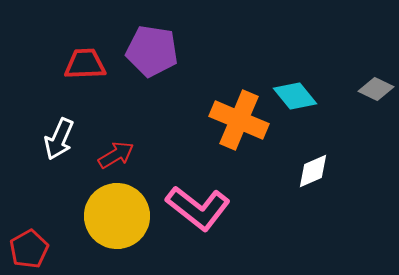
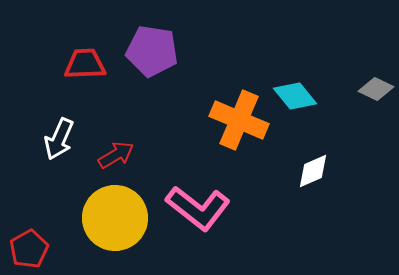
yellow circle: moved 2 px left, 2 px down
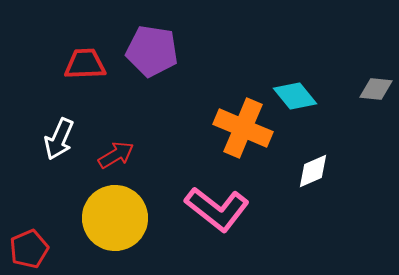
gray diamond: rotated 20 degrees counterclockwise
orange cross: moved 4 px right, 8 px down
pink L-shape: moved 19 px right, 1 px down
red pentagon: rotated 6 degrees clockwise
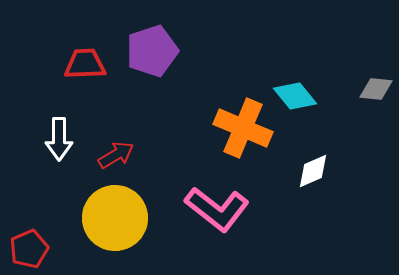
purple pentagon: rotated 27 degrees counterclockwise
white arrow: rotated 24 degrees counterclockwise
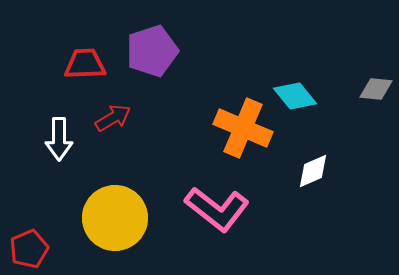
red arrow: moved 3 px left, 37 px up
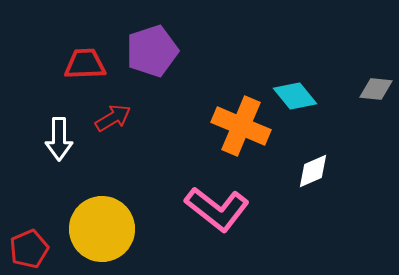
orange cross: moved 2 px left, 2 px up
yellow circle: moved 13 px left, 11 px down
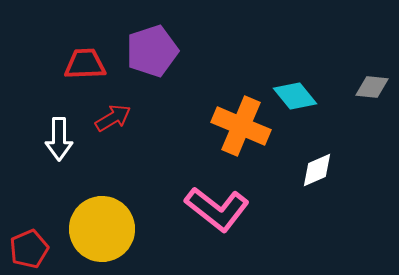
gray diamond: moved 4 px left, 2 px up
white diamond: moved 4 px right, 1 px up
